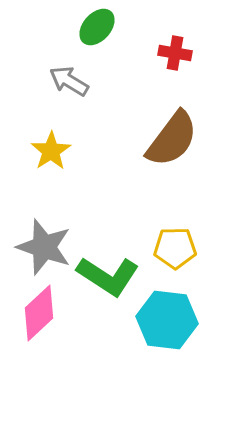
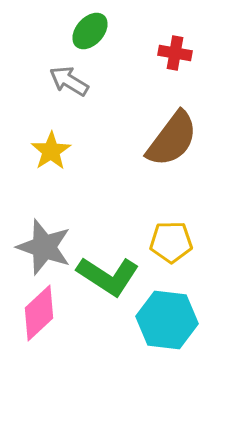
green ellipse: moved 7 px left, 4 px down
yellow pentagon: moved 4 px left, 6 px up
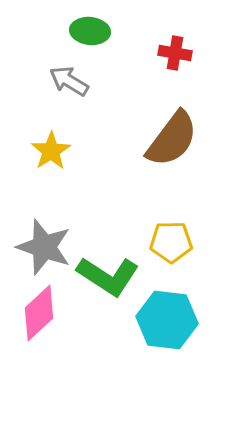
green ellipse: rotated 54 degrees clockwise
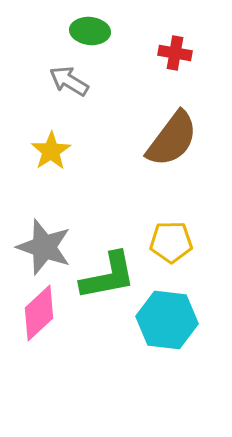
green L-shape: rotated 44 degrees counterclockwise
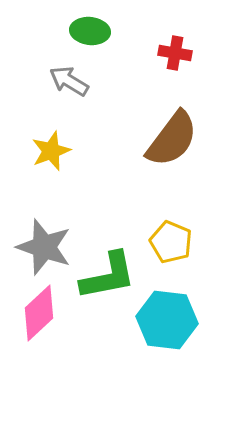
yellow star: rotated 12 degrees clockwise
yellow pentagon: rotated 24 degrees clockwise
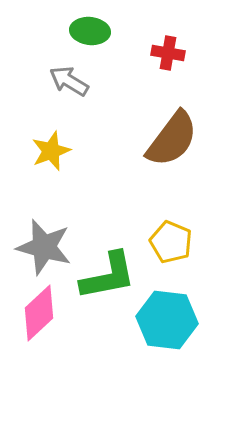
red cross: moved 7 px left
gray star: rotated 4 degrees counterclockwise
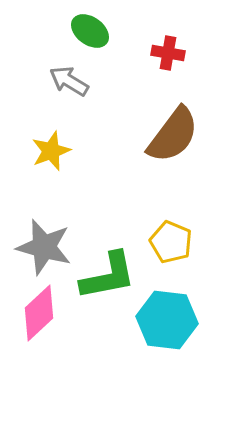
green ellipse: rotated 30 degrees clockwise
brown semicircle: moved 1 px right, 4 px up
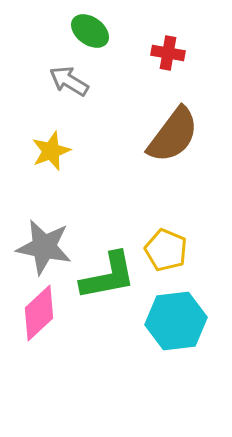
yellow pentagon: moved 5 px left, 8 px down
gray star: rotated 4 degrees counterclockwise
cyan hexagon: moved 9 px right, 1 px down; rotated 14 degrees counterclockwise
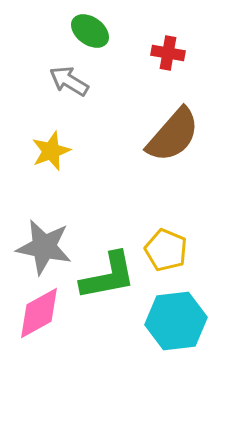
brown semicircle: rotated 4 degrees clockwise
pink diamond: rotated 14 degrees clockwise
